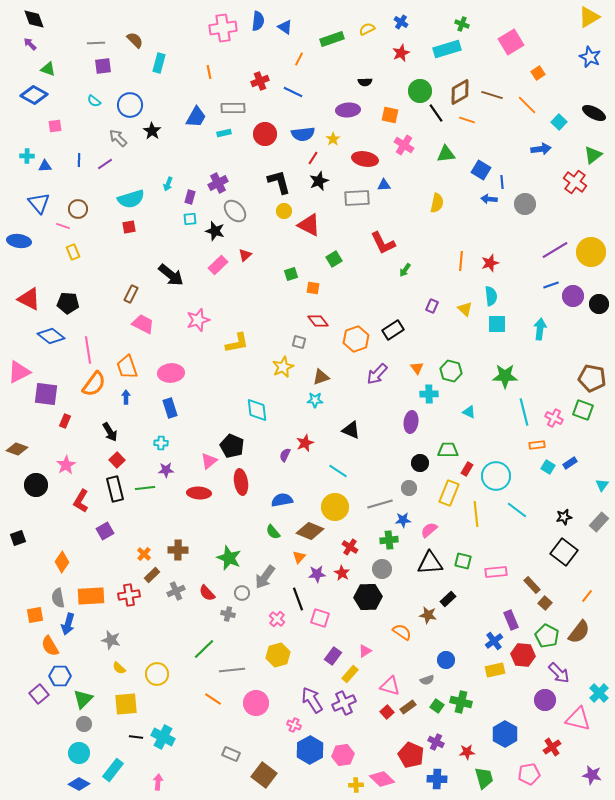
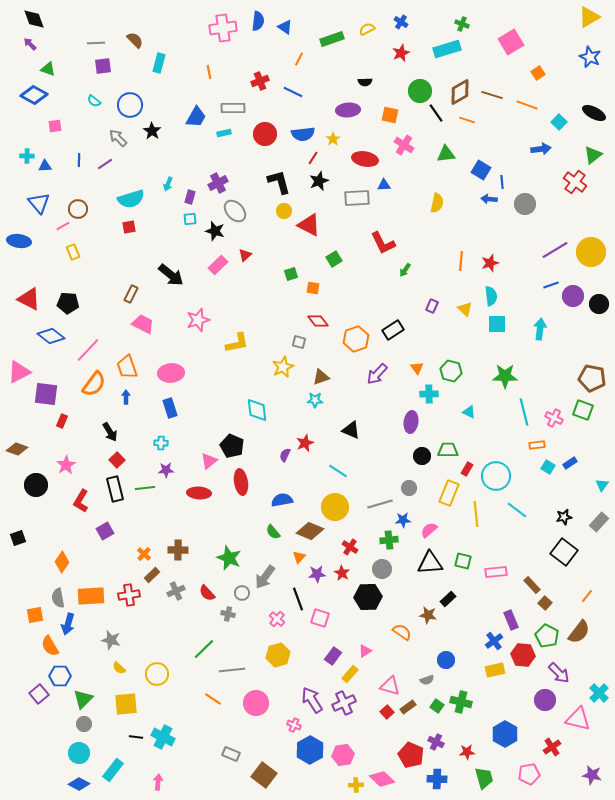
orange line at (527, 105): rotated 25 degrees counterclockwise
pink line at (63, 226): rotated 48 degrees counterclockwise
pink line at (88, 350): rotated 52 degrees clockwise
red rectangle at (65, 421): moved 3 px left
black circle at (420, 463): moved 2 px right, 7 px up
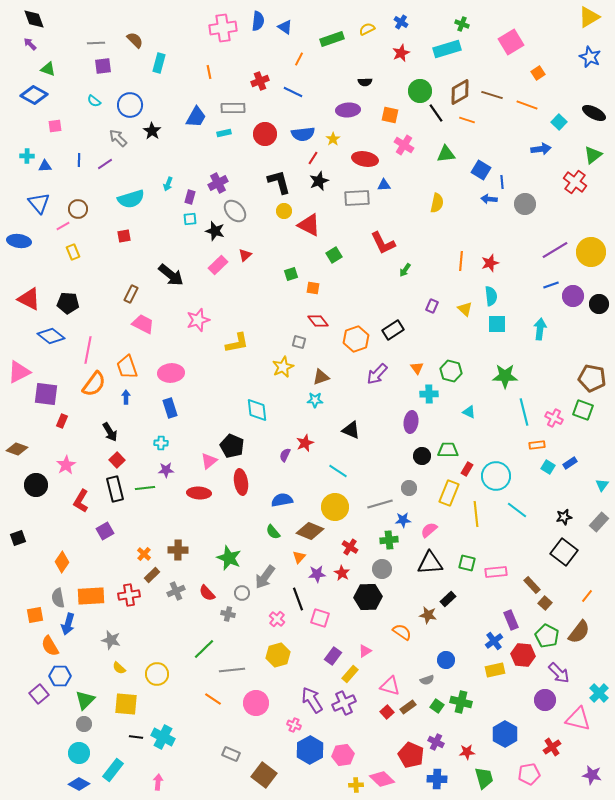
red square at (129, 227): moved 5 px left, 9 px down
green square at (334, 259): moved 4 px up
pink line at (88, 350): rotated 32 degrees counterclockwise
green square at (463, 561): moved 4 px right, 2 px down
green triangle at (83, 699): moved 2 px right, 1 px down
yellow square at (126, 704): rotated 10 degrees clockwise
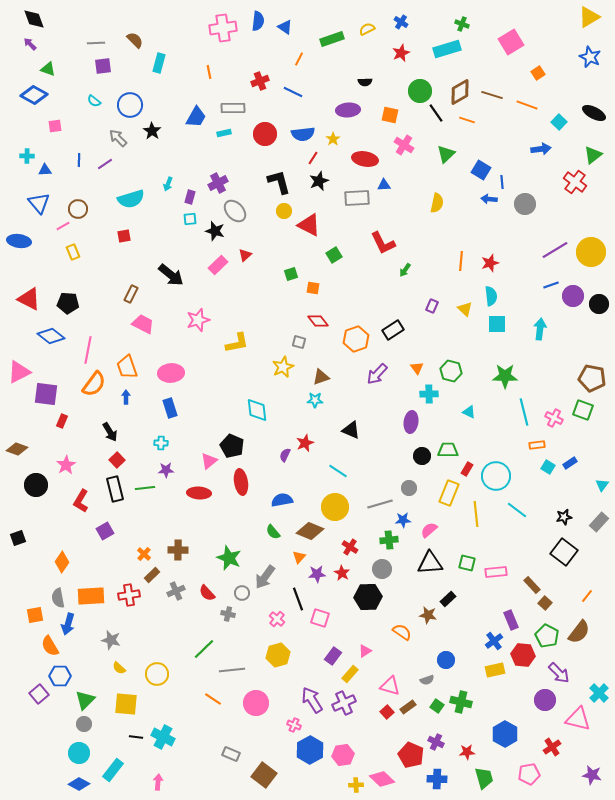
green triangle at (446, 154): rotated 36 degrees counterclockwise
blue triangle at (45, 166): moved 4 px down
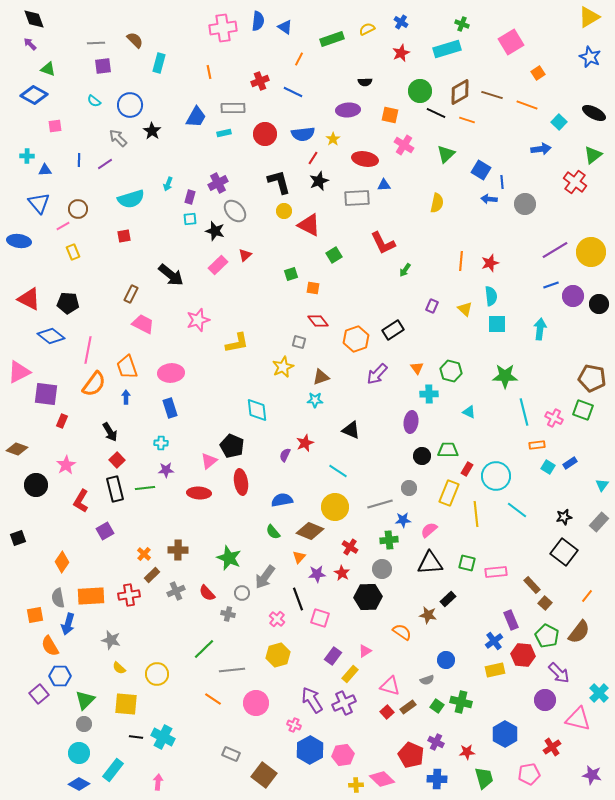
black line at (436, 113): rotated 30 degrees counterclockwise
